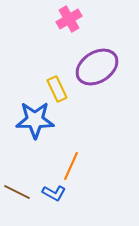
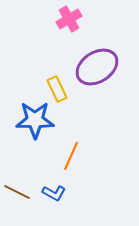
orange line: moved 10 px up
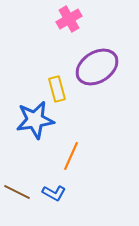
yellow rectangle: rotated 10 degrees clockwise
blue star: rotated 9 degrees counterclockwise
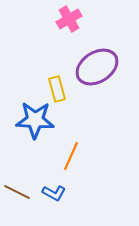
blue star: rotated 12 degrees clockwise
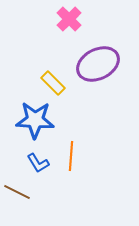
pink cross: rotated 15 degrees counterclockwise
purple ellipse: moved 1 px right, 3 px up; rotated 6 degrees clockwise
yellow rectangle: moved 4 px left, 6 px up; rotated 30 degrees counterclockwise
orange line: rotated 20 degrees counterclockwise
blue L-shape: moved 16 px left, 30 px up; rotated 30 degrees clockwise
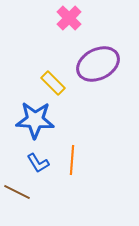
pink cross: moved 1 px up
orange line: moved 1 px right, 4 px down
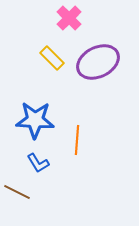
purple ellipse: moved 2 px up
yellow rectangle: moved 1 px left, 25 px up
orange line: moved 5 px right, 20 px up
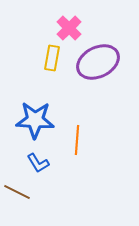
pink cross: moved 10 px down
yellow rectangle: rotated 55 degrees clockwise
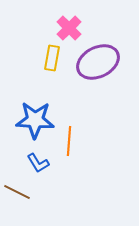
orange line: moved 8 px left, 1 px down
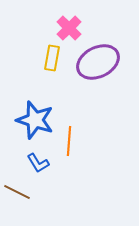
blue star: rotated 15 degrees clockwise
